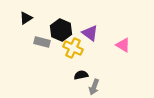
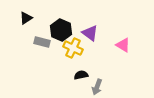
gray arrow: moved 3 px right
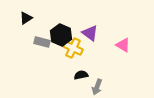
black hexagon: moved 5 px down
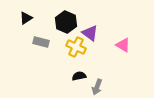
black hexagon: moved 5 px right, 13 px up
gray rectangle: moved 1 px left
yellow cross: moved 3 px right, 1 px up
black semicircle: moved 2 px left, 1 px down
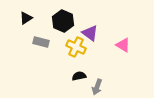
black hexagon: moved 3 px left, 1 px up
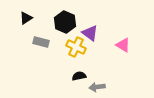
black hexagon: moved 2 px right, 1 px down
gray arrow: rotated 63 degrees clockwise
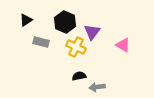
black triangle: moved 2 px down
purple triangle: moved 2 px right, 1 px up; rotated 30 degrees clockwise
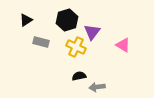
black hexagon: moved 2 px right, 2 px up; rotated 20 degrees clockwise
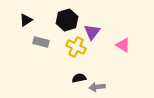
black semicircle: moved 2 px down
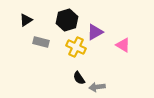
purple triangle: moved 3 px right; rotated 24 degrees clockwise
black semicircle: rotated 112 degrees counterclockwise
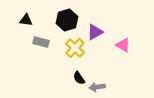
black triangle: rotated 40 degrees clockwise
yellow cross: moved 1 px left, 1 px down; rotated 18 degrees clockwise
